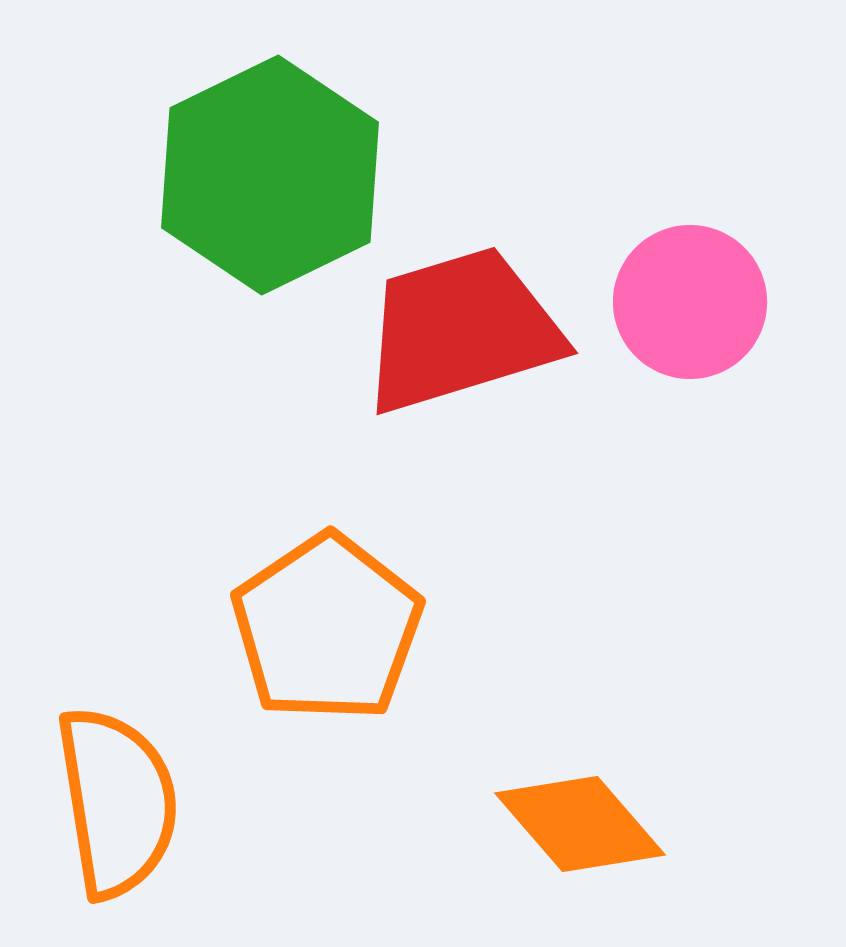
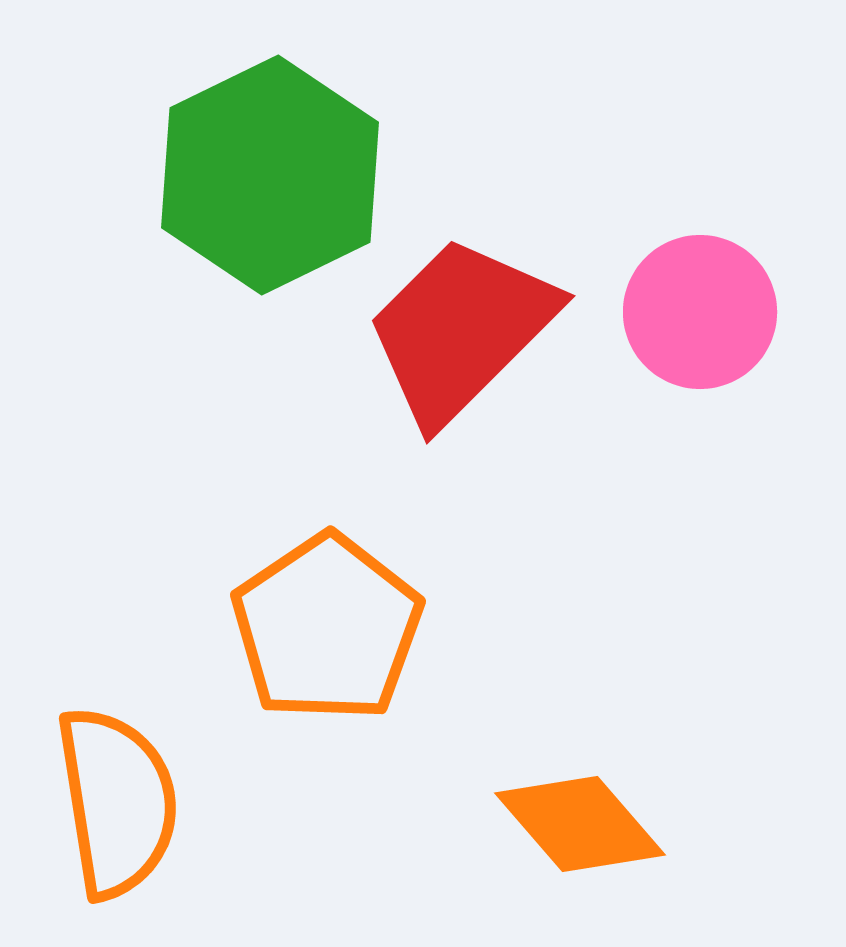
pink circle: moved 10 px right, 10 px down
red trapezoid: rotated 28 degrees counterclockwise
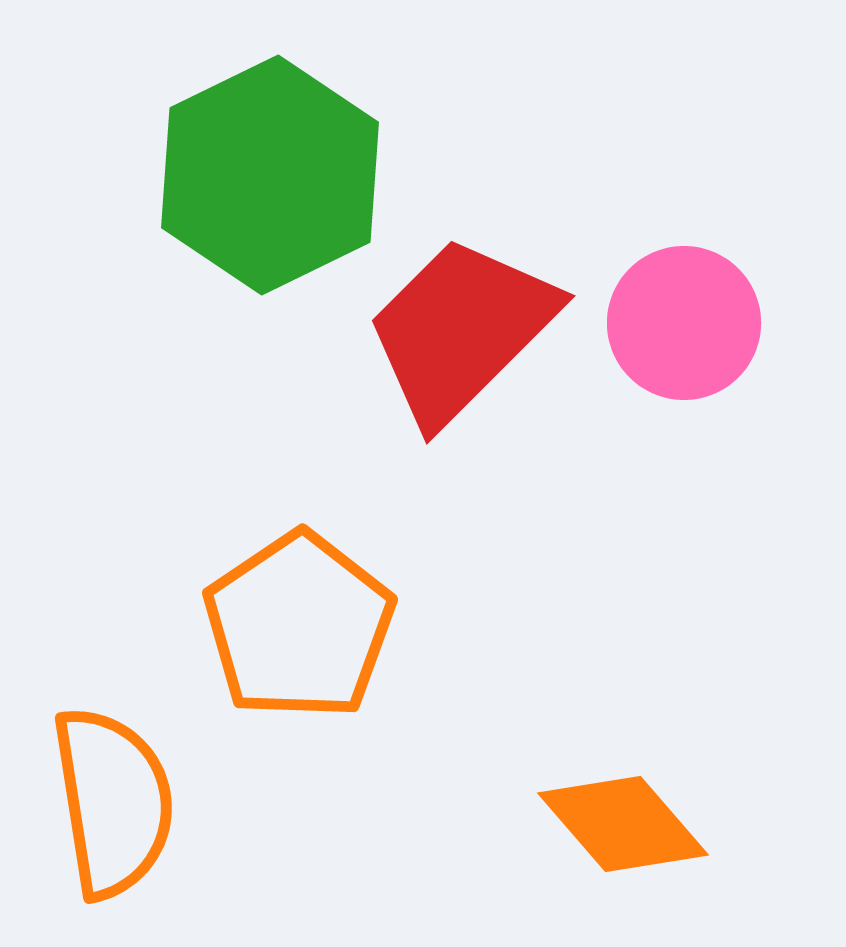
pink circle: moved 16 px left, 11 px down
orange pentagon: moved 28 px left, 2 px up
orange semicircle: moved 4 px left
orange diamond: moved 43 px right
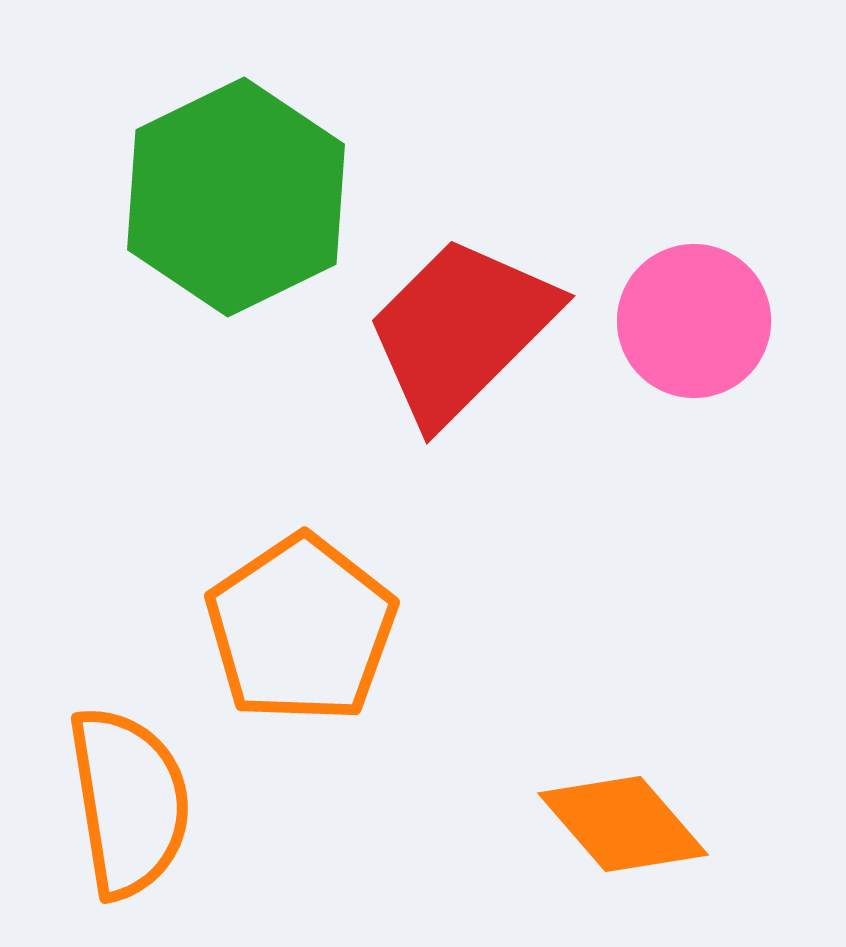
green hexagon: moved 34 px left, 22 px down
pink circle: moved 10 px right, 2 px up
orange pentagon: moved 2 px right, 3 px down
orange semicircle: moved 16 px right
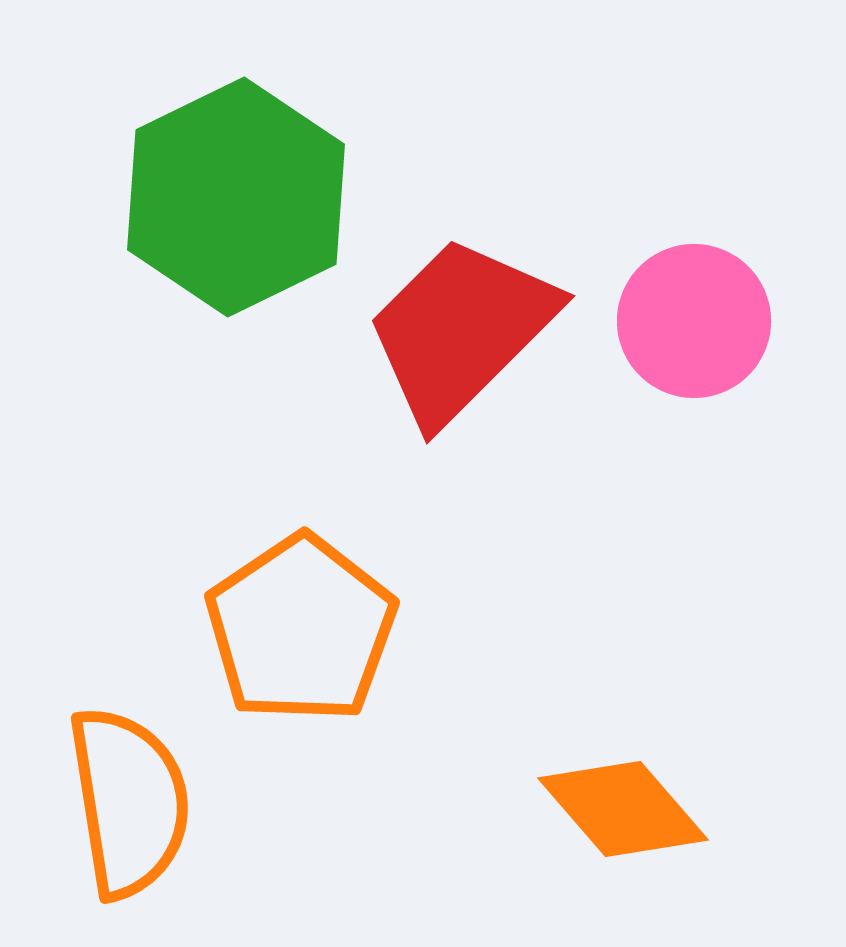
orange diamond: moved 15 px up
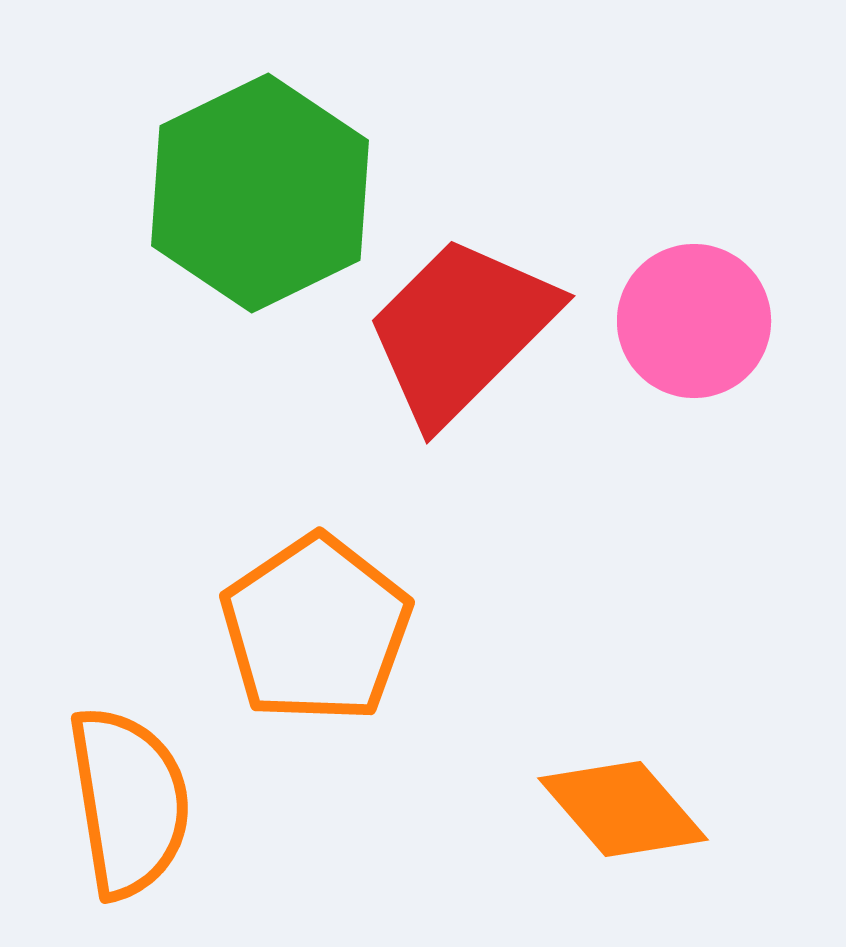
green hexagon: moved 24 px right, 4 px up
orange pentagon: moved 15 px right
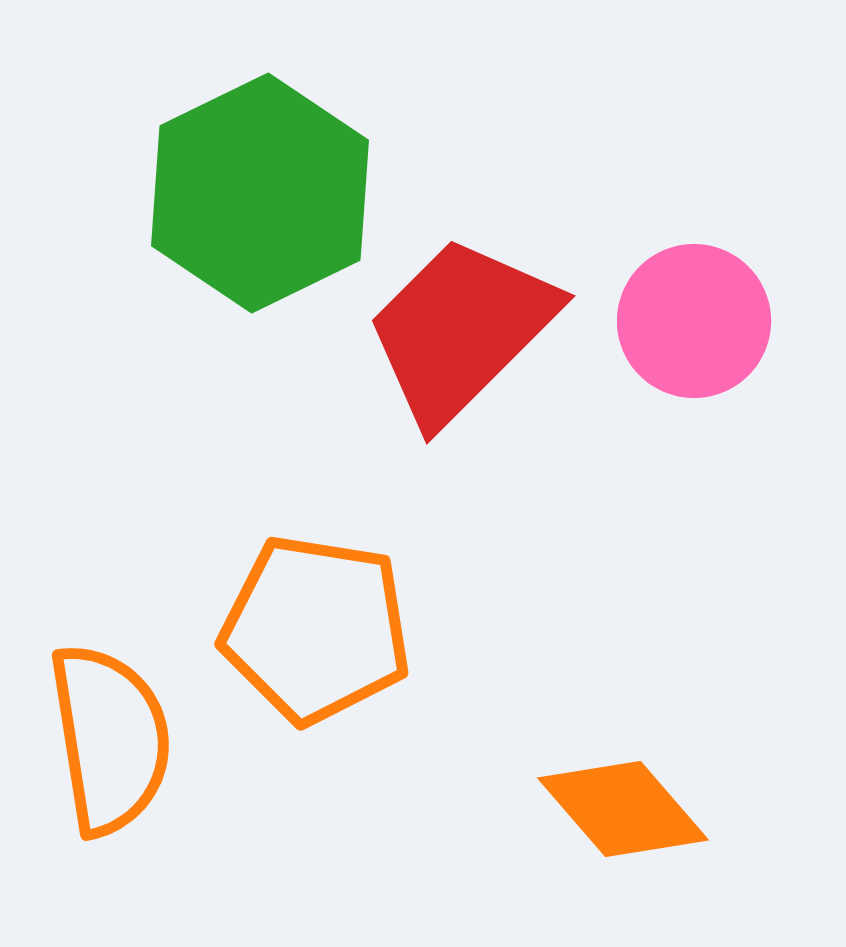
orange pentagon: rotated 29 degrees counterclockwise
orange semicircle: moved 19 px left, 63 px up
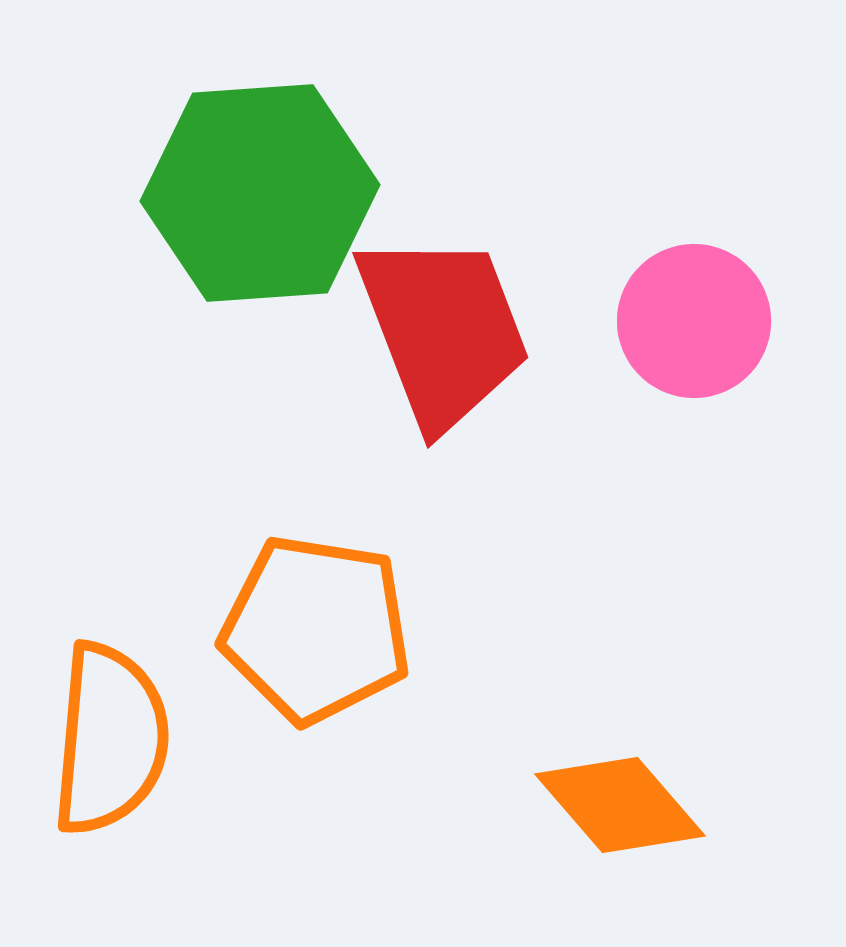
green hexagon: rotated 22 degrees clockwise
red trapezoid: moved 18 px left; rotated 114 degrees clockwise
orange semicircle: rotated 14 degrees clockwise
orange diamond: moved 3 px left, 4 px up
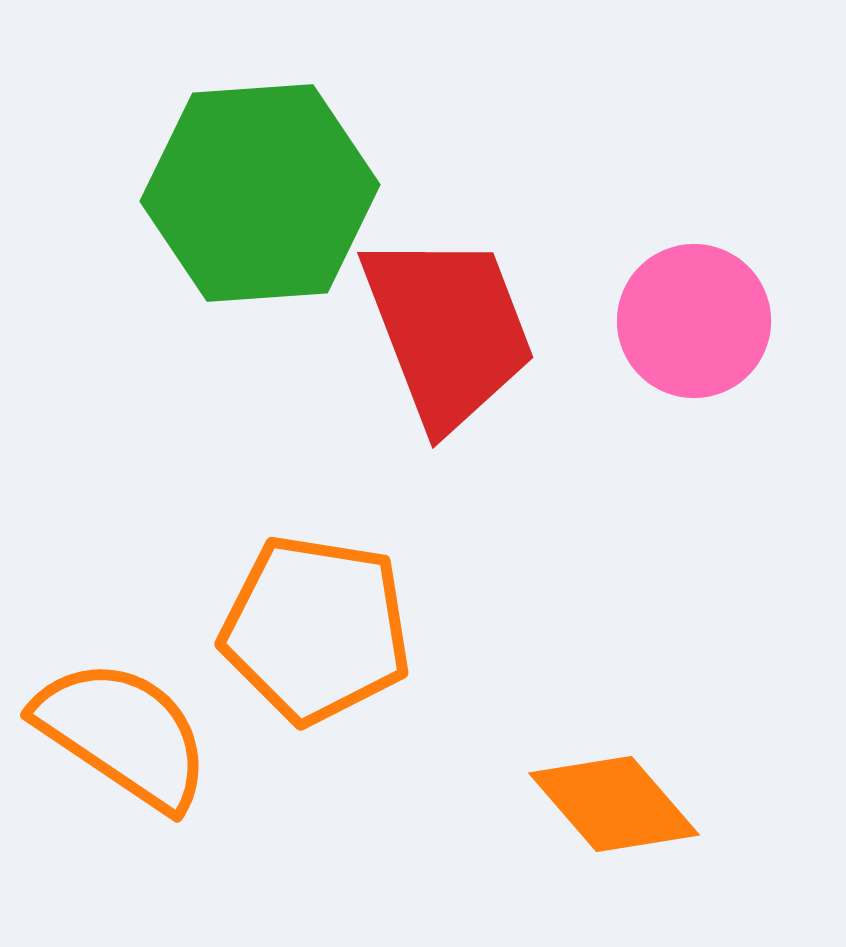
red trapezoid: moved 5 px right
orange semicircle: moved 13 px right, 5 px up; rotated 61 degrees counterclockwise
orange diamond: moved 6 px left, 1 px up
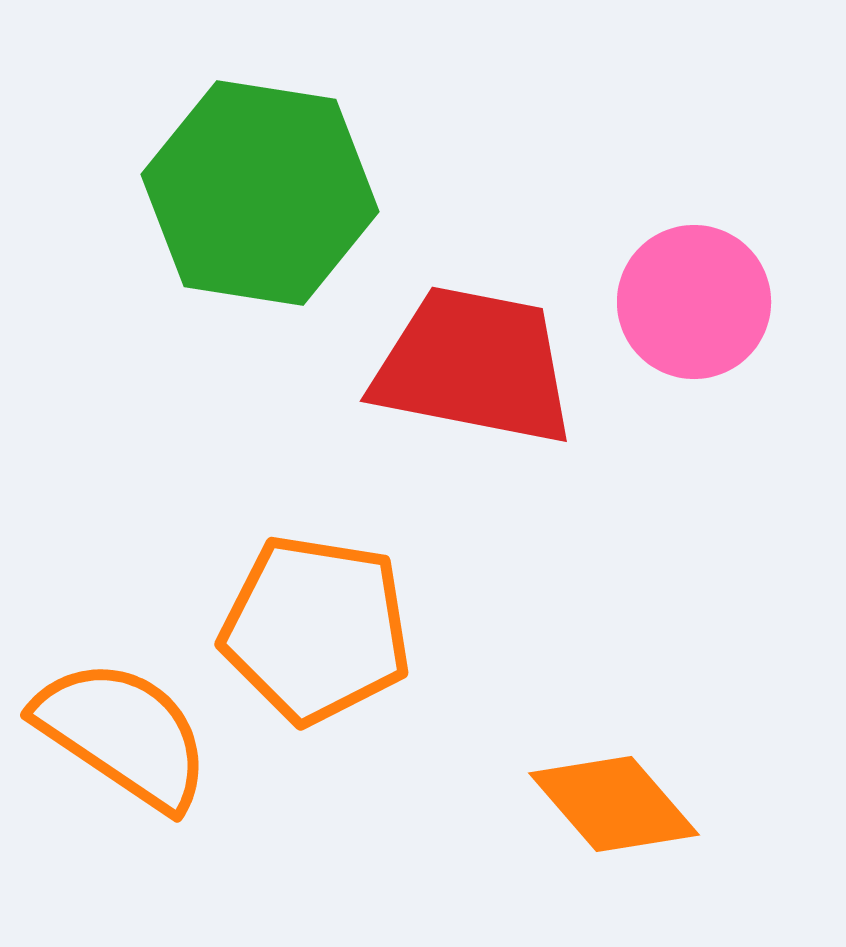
green hexagon: rotated 13 degrees clockwise
pink circle: moved 19 px up
red trapezoid: moved 26 px right, 36 px down; rotated 58 degrees counterclockwise
